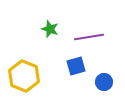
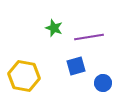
green star: moved 4 px right, 1 px up
yellow hexagon: rotated 12 degrees counterclockwise
blue circle: moved 1 px left, 1 px down
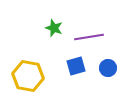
yellow hexagon: moved 4 px right
blue circle: moved 5 px right, 15 px up
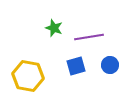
blue circle: moved 2 px right, 3 px up
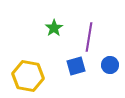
green star: rotated 18 degrees clockwise
purple line: rotated 72 degrees counterclockwise
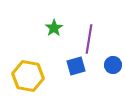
purple line: moved 2 px down
blue circle: moved 3 px right
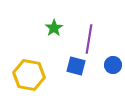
blue square: rotated 30 degrees clockwise
yellow hexagon: moved 1 px right, 1 px up
